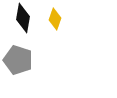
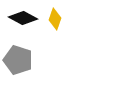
black diamond: rotated 72 degrees counterclockwise
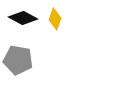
gray pentagon: rotated 8 degrees counterclockwise
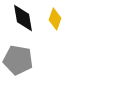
black diamond: rotated 52 degrees clockwise
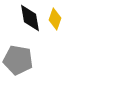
black diamond: moved 7 px right
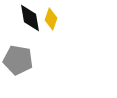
yellow diamond: moved 4 px left
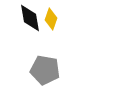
gray pentagon: moved 27 px right, 10 px down
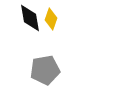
gray pentagon: rotated 20 degrees counterclockwise
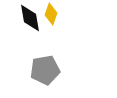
yellow diamond: moved 5 px up
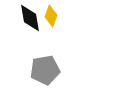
yellow diamond: moved 2 px down
